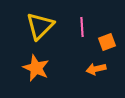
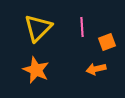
yellow triangle: moved 2 px left, 2 px down
orange star: moved 2 px down
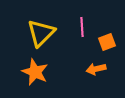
yellow triangle: moved 3 px right, 5 px down
orange star: moved 1 px left, 2 px down
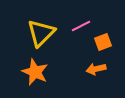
pink line: moved 1 px left, 1 px up; rotated 66 degrees clockwise
orange square: moved 4 px left
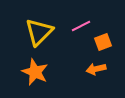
yellow triangle: moved 2 px left, 1 px up
